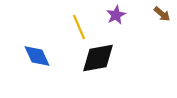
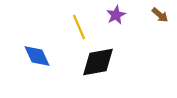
brown arrow: moved 2 px left, 1 px down
black diamond: moved 4 px down
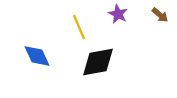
purple star: moved 2 px right, 1 px up; rotated 18 degrees counterclockwise
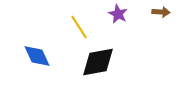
brown arrow: moved 1 px right, 3 px up; rotated 36 degrees counterclockwise
yellow line: rotated 10 degrees counterclockwise
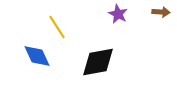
yellow line: moved 22 px left
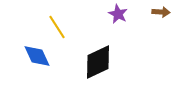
black diamond: rotated 15 degrees counterclockwise
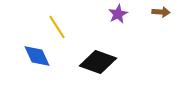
purple star: rotated 18 degrees clockwise
black diamond: rotated 45 degrees clockwise
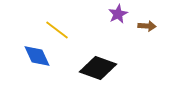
brown arrow: moved 14 px left, 14 px down
yellow line: moved 3 px down; rotated 20 degrees counterclockwise
black diamond: moved 6 px down
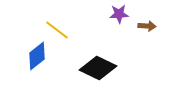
purple star: moved 1 px right; rotated 24 degrees clockwise
blue diamond: rotated 76 degrees clockwise
black diamond: rotated 6 degrees clockwise
